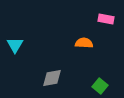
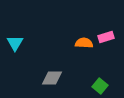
pink rectangle: moved 18 px down; rotated 28 degrees counterclockwise
cyan triangle: moved 2 px up
gray diamond: rotated 10 degrees clockwise
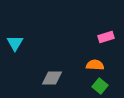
orange semicircle: moved 11 px right, 22 px down
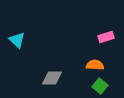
cyan triangle: moved 2 px right, 3 px up; rotated 18 degrees counterclockwise
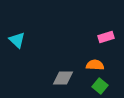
gray diamond: moved 11 px right
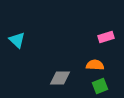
gray diamond: moved 3 px left
green square: rotated 28 degrees clockwise
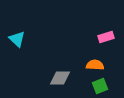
cyan triangle: moved 1 px up
